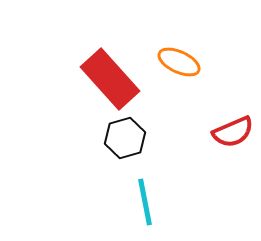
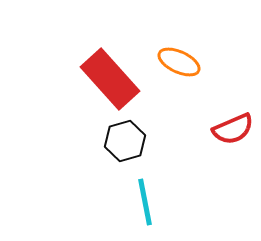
red semicircle: moved 3 px up
black hexagon: moved 3 px down
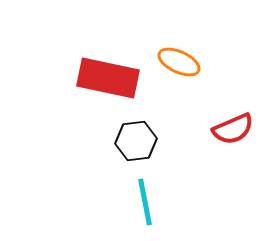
red rectangle: moved 2 px left, 1 px up; rotated 36 degrees counterclockwise
black hexagon: moved 11 px right; rotated 9 degrees clockwise
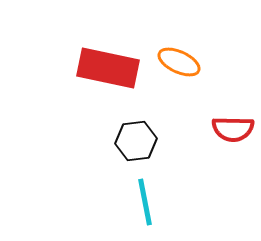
red rectangle: moved 10 px up
red semicircle: rotated 24 degrees clockwise
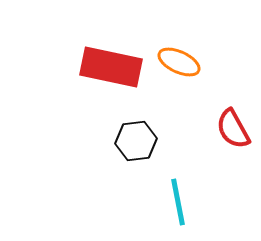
red rectangle: moved 3 px right, 1 px up
red semicircle: rotated 60 degrees clockwise
cyan line: moved 33 px right
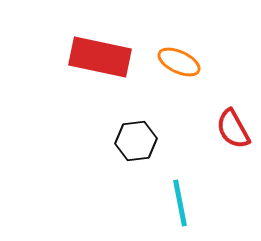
red rectangle: moved 11 px left, 10 px up
cyan line: moved 2 px right, 1 px down
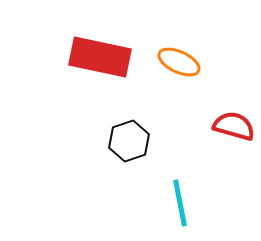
red semicircle: moved 1 px right, 3 px up; rotated 135 degrees clockwise
black hexagon: moved 7 px left; rotated 12 degrees counterclockwise
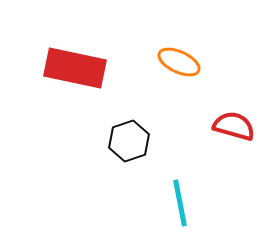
red rectangle: moved 25 px left, 11 px down
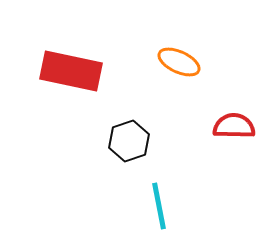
red rectangle: moved 4 px left, 3 px down
red semicircle: rotated 15 degrees counterclockwise
cyan line: moved 21 px left, 3 px down
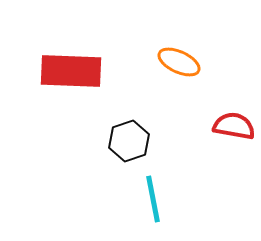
red rectangle: rotated 10 degrees counterclockwise
red semicircle: rotated 9 degrees clockwise
cyan line: moved 6 px left, 7 px up
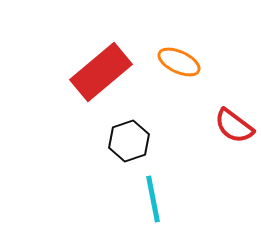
red rectangle: moved 30 px right, 1 px down; rotated 42 degrees counterclockwise
red semicircle: rotated 153 degrees counterclockwise
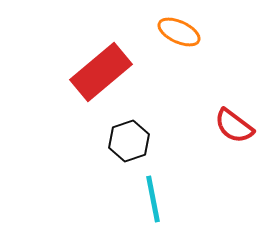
orange ellipse: moved 30 px up
